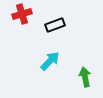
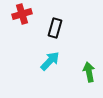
black rectangle: moved 3 px down; rotated 54 degrees counterclockwise
green arrow: moved 4 px right, 5 px up
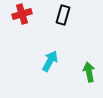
black rectangle: moved 8 px right, 13 px up
cyan arrow: rotated 15 degrees counterclockwise
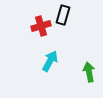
red cross: moved 19 px right, 12 px down
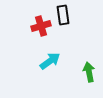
black rectangle: rotated 24 degrees counterclockwise
cyan arrow: rotated 25 degrees clockwise
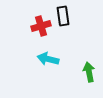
black rectangle: moved 1 px down
cyan arrow: moved 2 px left, 2 px up; rotated 130 degrees counterclockwise
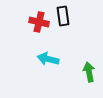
red cross: moved 2 px left, 4 px up; rotated 30 degrees clockwise
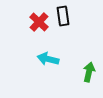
red cross: rotated 30 degrees clockwise
green arrow: rotated 24 degrees clockwise
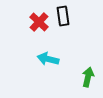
green arrow: moved 1 px left, 5 px down
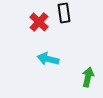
black rectangle: moved 1 px right, 3 px up
